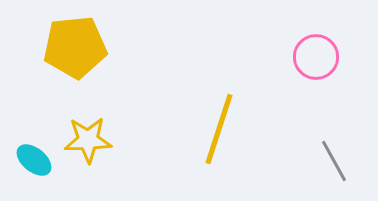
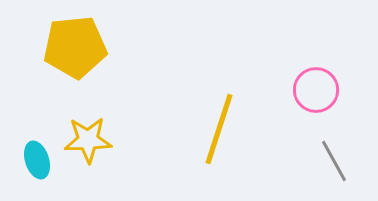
pink circle: moved 33 px down
cyan ellipse: moved 3 px right; rotated 33 degrees clockwise
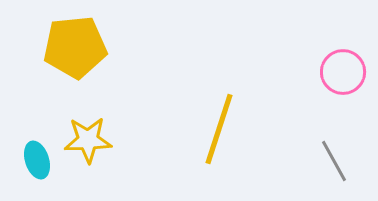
pink circle: moved 27 px right, 18 px up
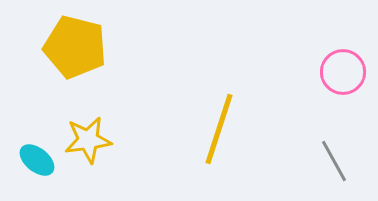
yellow pentagon: rotated 20 degrees clockwise
yellow star: rotated 6 degrees counterclockwise
cyan ellipse: rotated 33 degrees counterclockwise
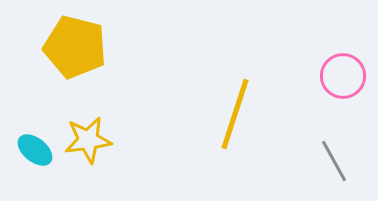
pink circle: moved 4 px down
yellow line: moved 16 px right, 15 px up
cyan ellipse: moved 2 px left, 10 px up
